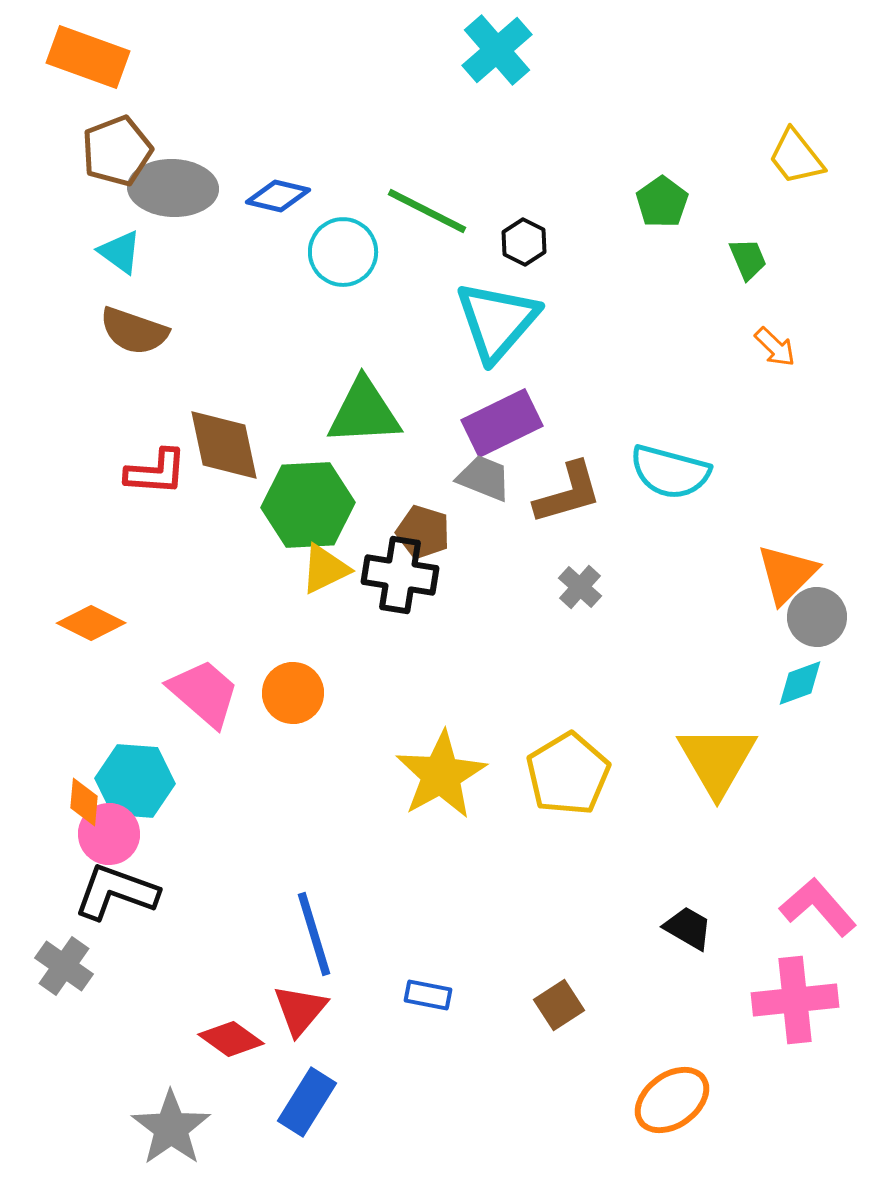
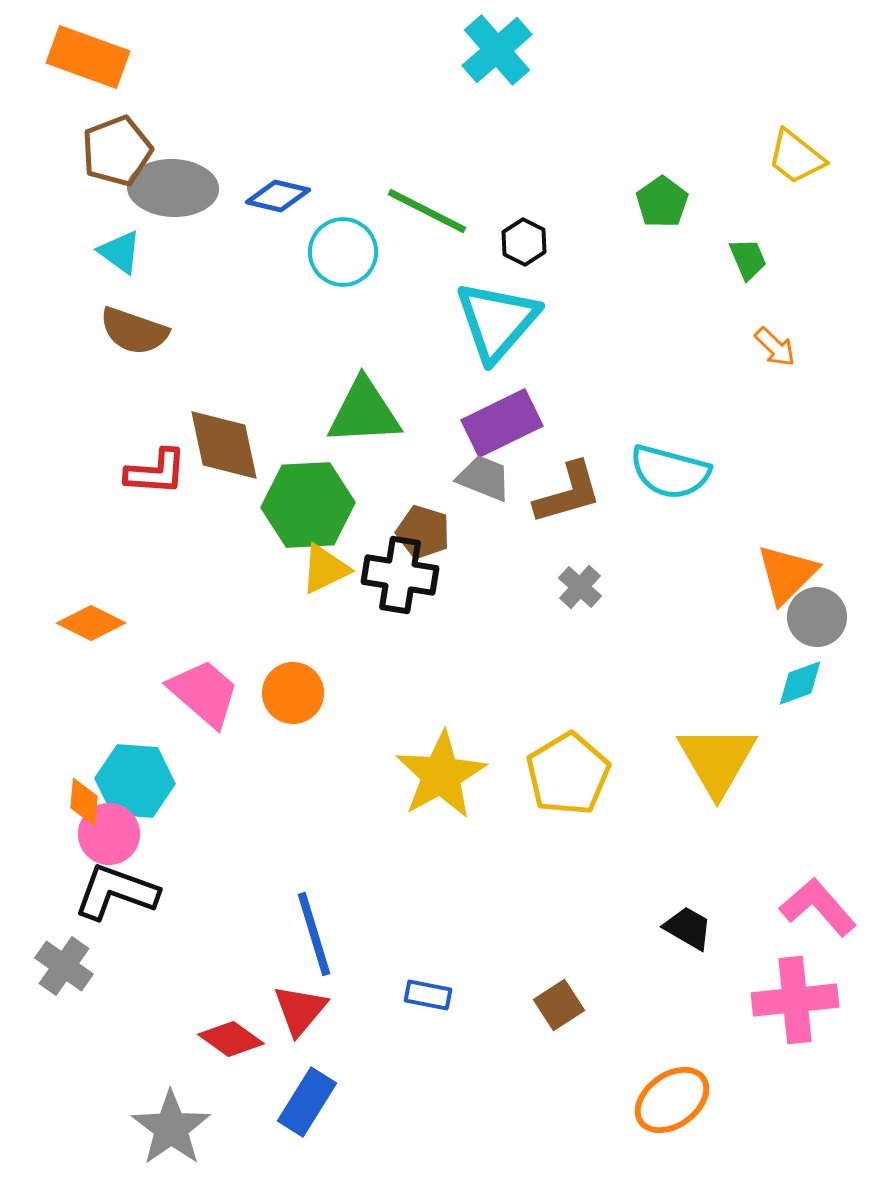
yellow trapezoid at (796, 157): rotated 14 degrees counterclockwise
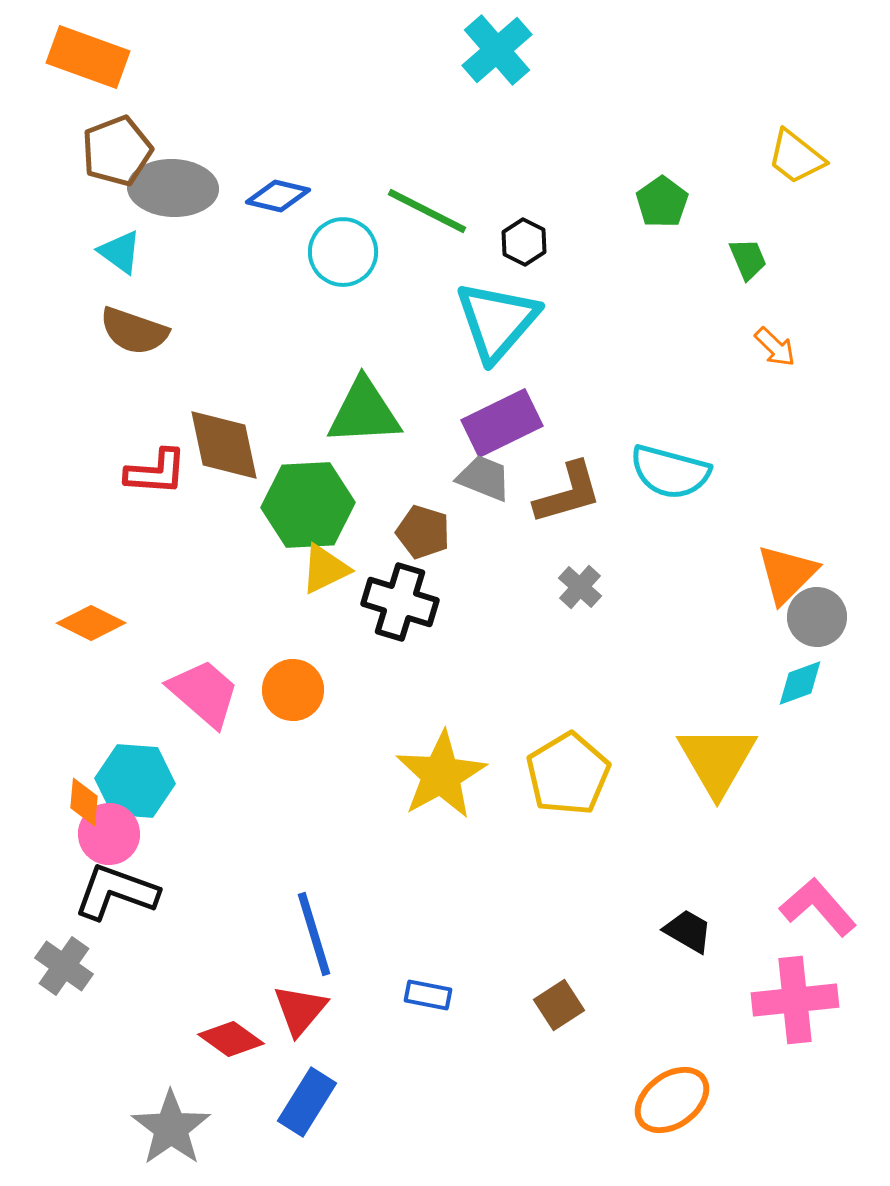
black cross at (400, 575): moved 27 px down; rotated 8 degrees clockwise
orange circle at (293, 693): moved 3 px up
black trapezoid at (688, 928): moved 3 px down
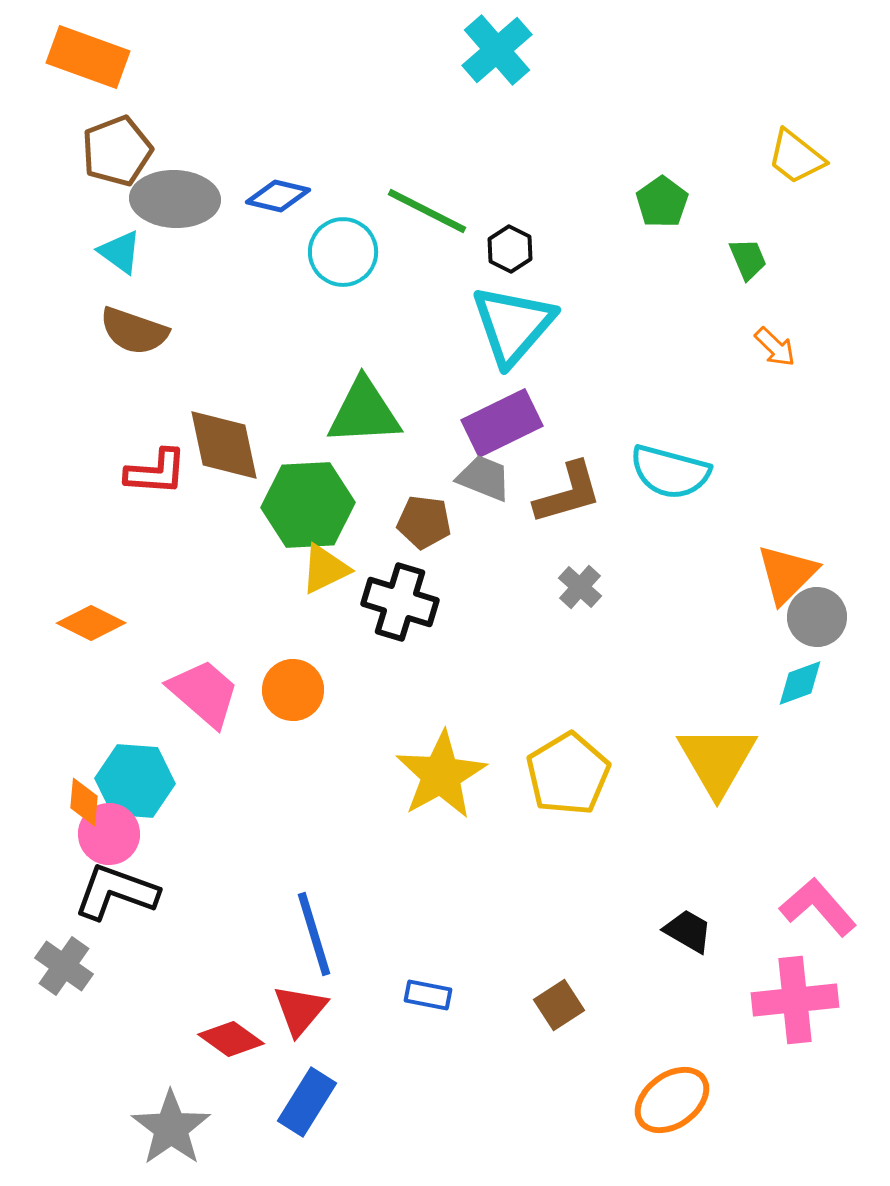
gray ellipse at (173, 188): moved 2 px right, 11 px down
black hexagon at (524, 242): moved 14 px left, 7 px down
cyan triangle at (497, 321): moved 16 px right, 4 px down
brown pentagon at (423, 532): moved 1 px right, 10 px up; rotated 10 degrees counterclockwise
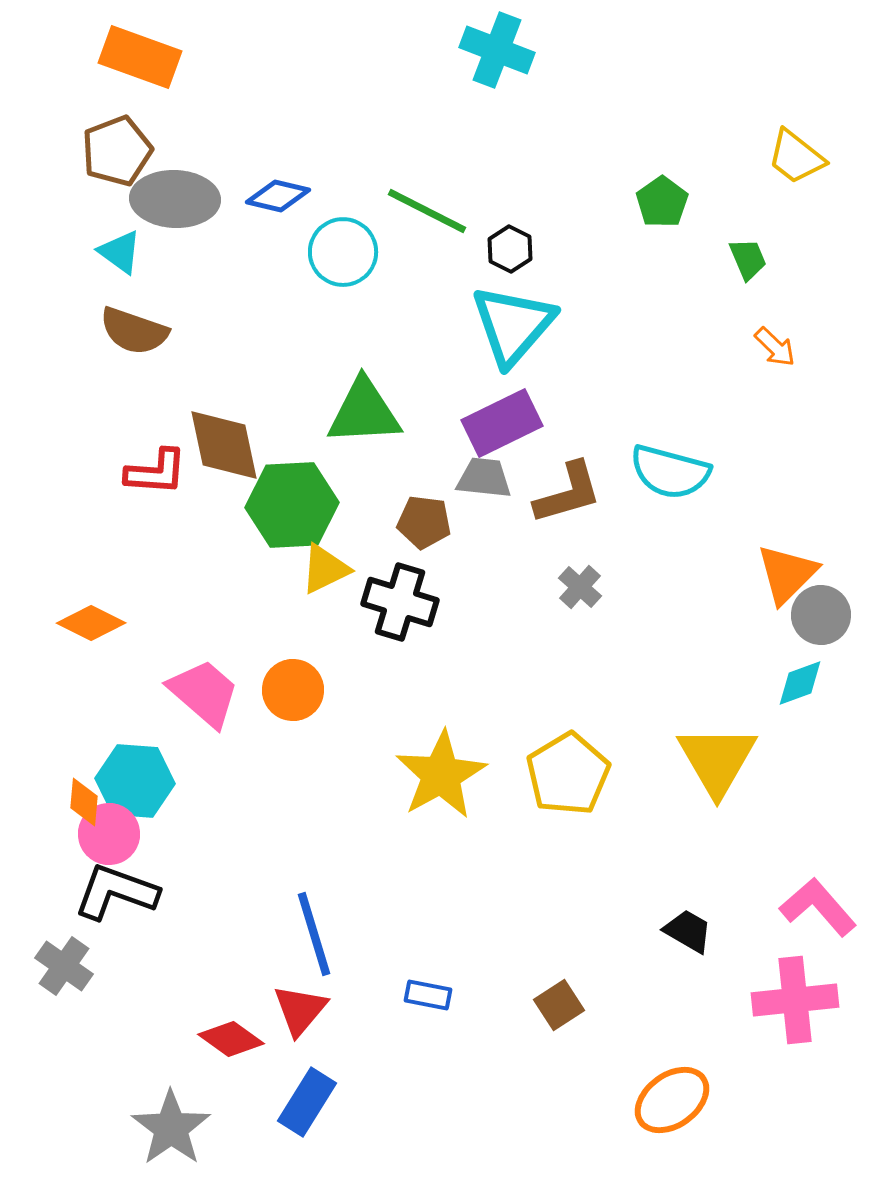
cyan cross at (497, 50): rotated 28 degrees counterclockwise
orange rectangle at (88, 57): moved 52 px right
gray trapezoid at (484, 478): rotated 16 degrees counterclockwise
green hexagon at (308, 505): moved 16 px left
gray circle at (817, 617): moved 4 px right, 2 px up
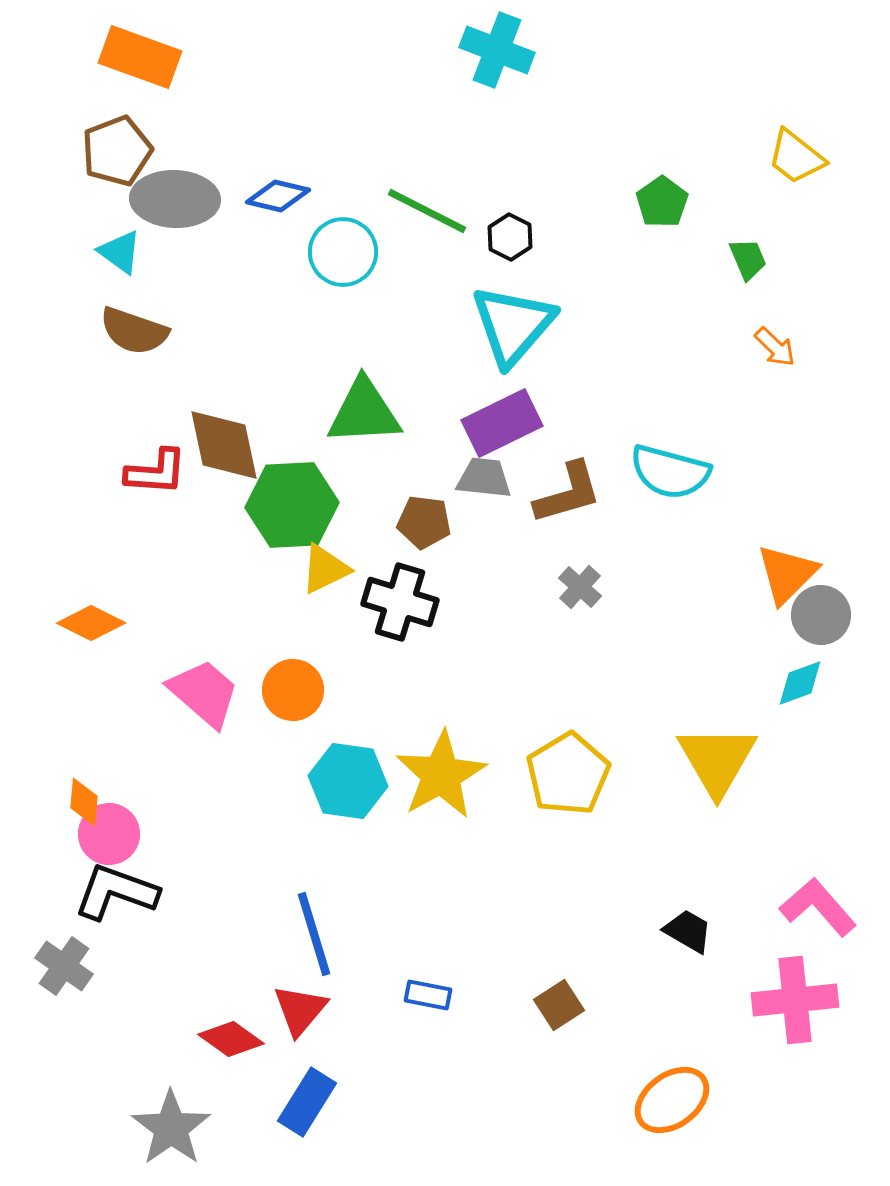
black hexagon at (510, 249): moved 12 px up
cyan hexagon at (135, 781): moved 213 px right; rotated 4 degrees clockwise
